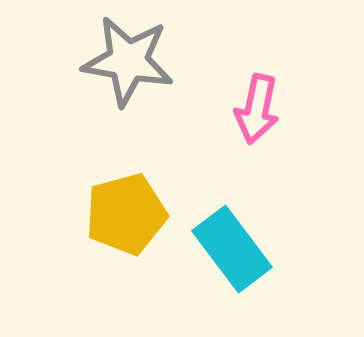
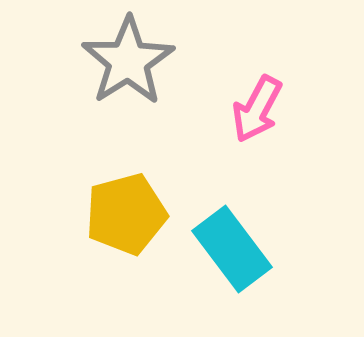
gray star: rotated 30 degrees clockwise
pink arrow: rotated 16 degrees clockwise
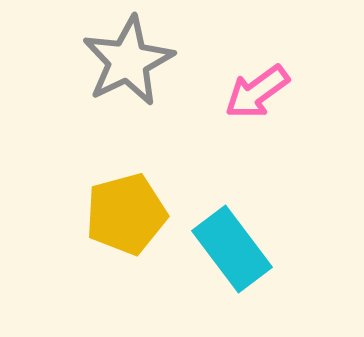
gray star: rotated 6 degrees clockwise
pink arrow: moved 17 px up; rotated 26 degrees clockwise
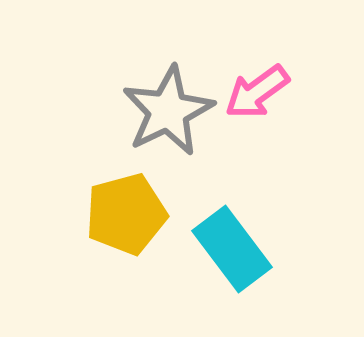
gray star: moved 40 px right, 50 px down
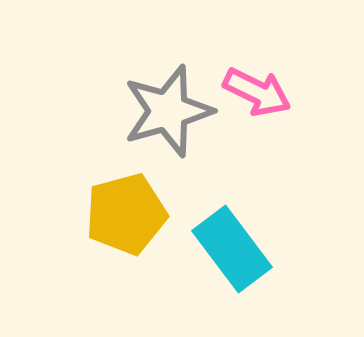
pink arrow: rotated 118 degrees counterclockwise
gray star: rotated 10 degrees clockwise
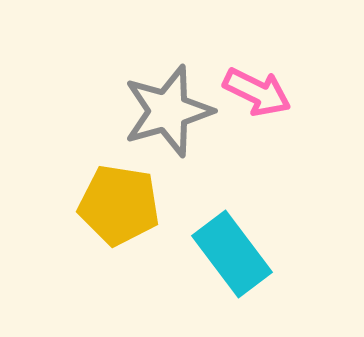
yellow pentagon: moved 7 px left, 9 px up; rotated 24 degrees clockwise
cyan rectangle: moved 5 px down
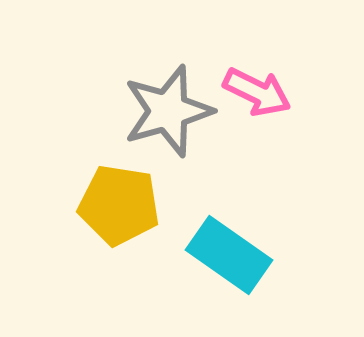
cyan rectangle: moved 3 px left, 1 px down; rotated 18 degrees counterclockwise
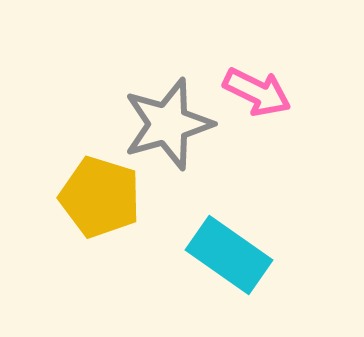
gray star: moved 13 px down
yellow pentagon: moved 19 px left, 8 px up; rotated 8 degrees clockwise
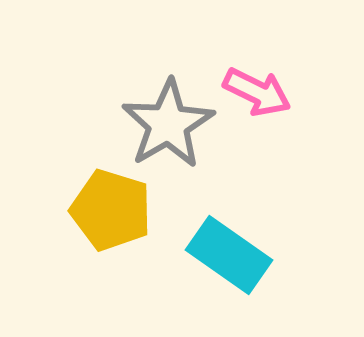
gray star: rotated 14 degrees counterclockwise
yellow pentagon: moved 11 px right, 13 px down
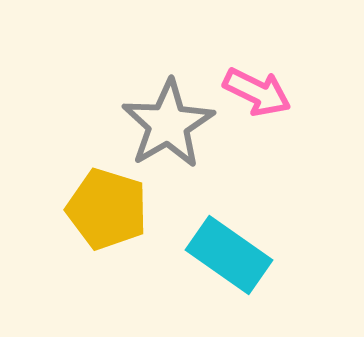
yellow pentagon: moved 4 px left, 1 px up
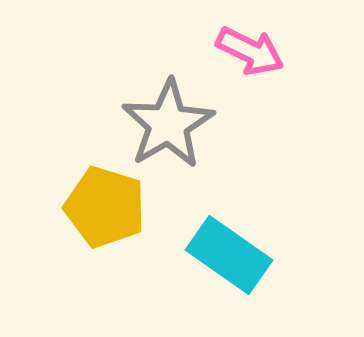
pink arrow: moved 7 px left, 41 px up
yellow pentagon: moved 2 px left, 2 px up
